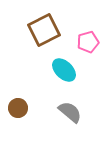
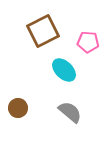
brown square: moved 1 px left, 1 px down
pink pentagon: rotated 20 degrees clockwise
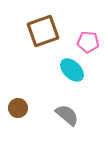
brown square: rotated 8 degrees clockwise
cyan ellipse: moved 8 px right
gray semicircle: moved 3 px left, 3 px down
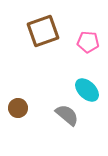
cyan ellipse: moved 15 px right, 20 px down
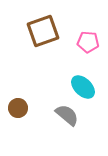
cyan ellipse: moved 4 px left, 3 px up
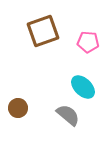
gray semicircle: moved 1 px right
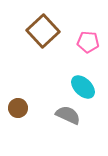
brown square: rotated 24 degrees counterclockwise
gray semicircle: rotated 15 degrees counterclockwise
